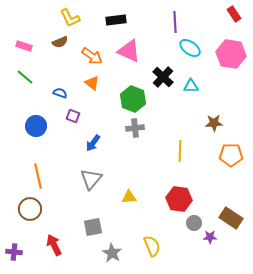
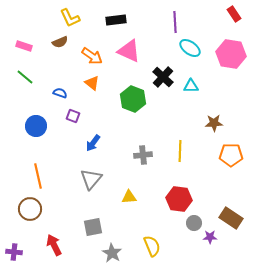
gray cross: moved 8 px right, 27 px down
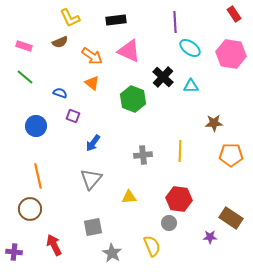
gray circle: moved 25 px left
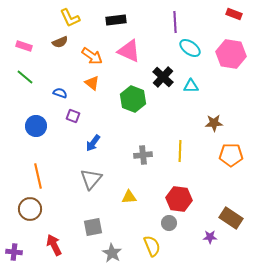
red rectangle: rotated 35 degrees counterclockwise
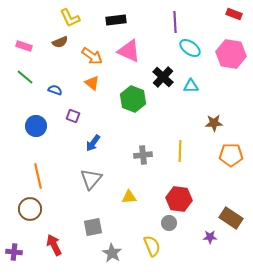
blue semicircle: moved 5 px left, 3 px up
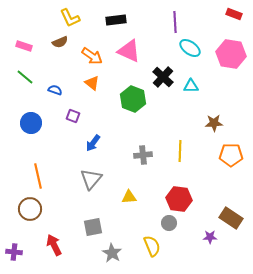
blue circle: moved 5 px left, 3 px up
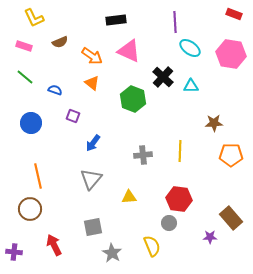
yellow L-shape: moved 36 px left
brown rectangle: rotated 15 degrees clockwise
